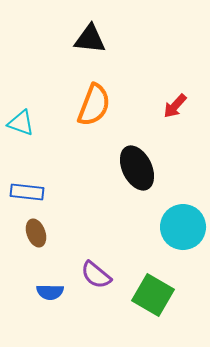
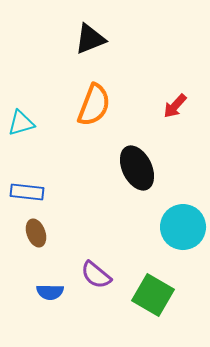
black triangle: rotated 28 degrees counterclockwise
cyan triangle: rotated 36 degrees counterclockwise
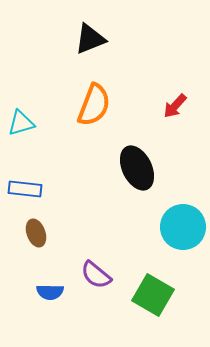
blue rectangle: moved 2 px left, 3 px up
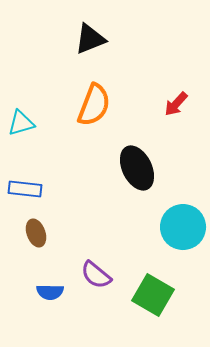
red arrow: moved 1 px right, 2 px up
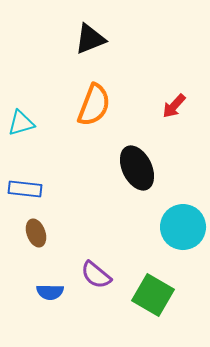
red arrow: moved 2 px left, 2 px down
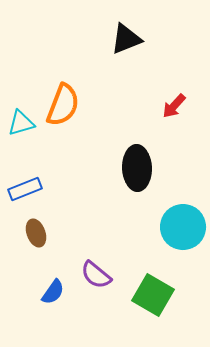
black triangle: moved 36 px right
orange semicircle: moved 31 px left
black ellipse: rotated 24 degrees clockwise
blue rectangle: rotated 28 degrees counterclockwise
blue semicircle: moved 3 px right; rotated 56 degrees counterclockwise
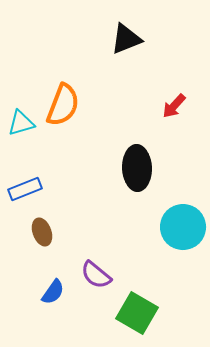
brown ellipse: moved 6 px right, 1 px up
green square: moved 16 px left, 18 px down
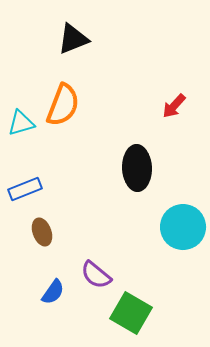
black triangle: moved 53 px left
green square: moved 6 px left
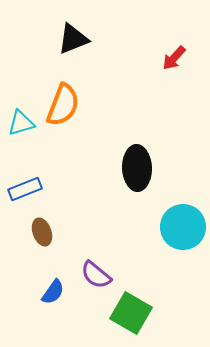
red arrow: moved 48 px up
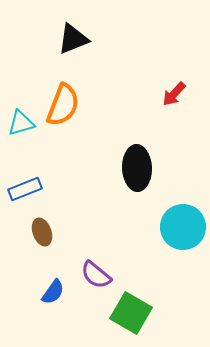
red arrow: moved 36 px down
